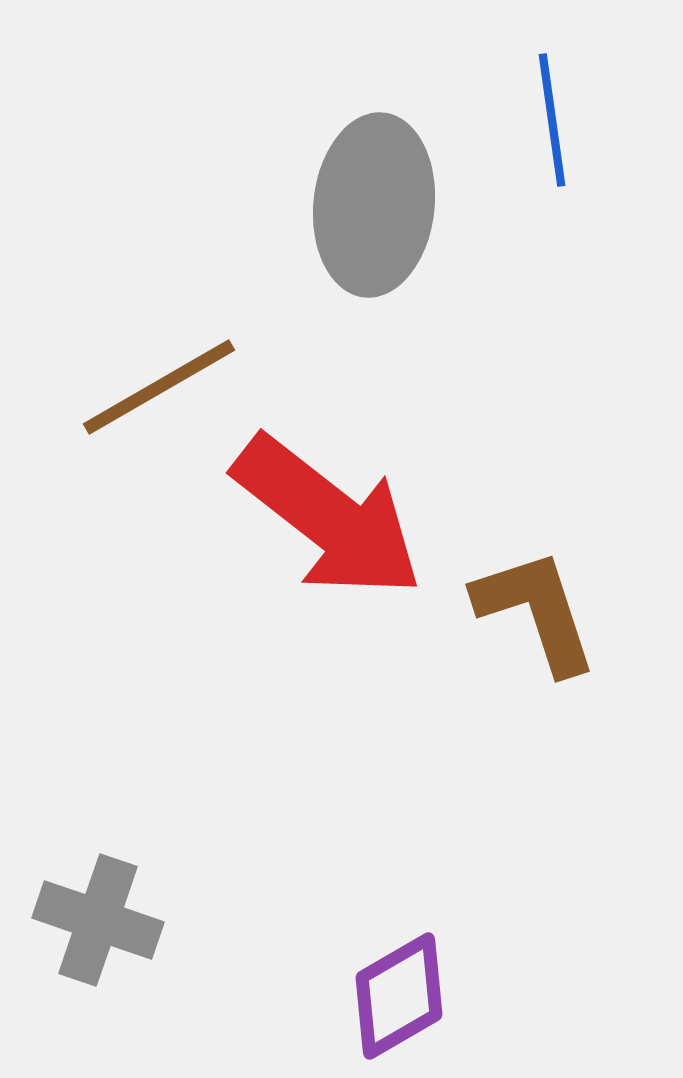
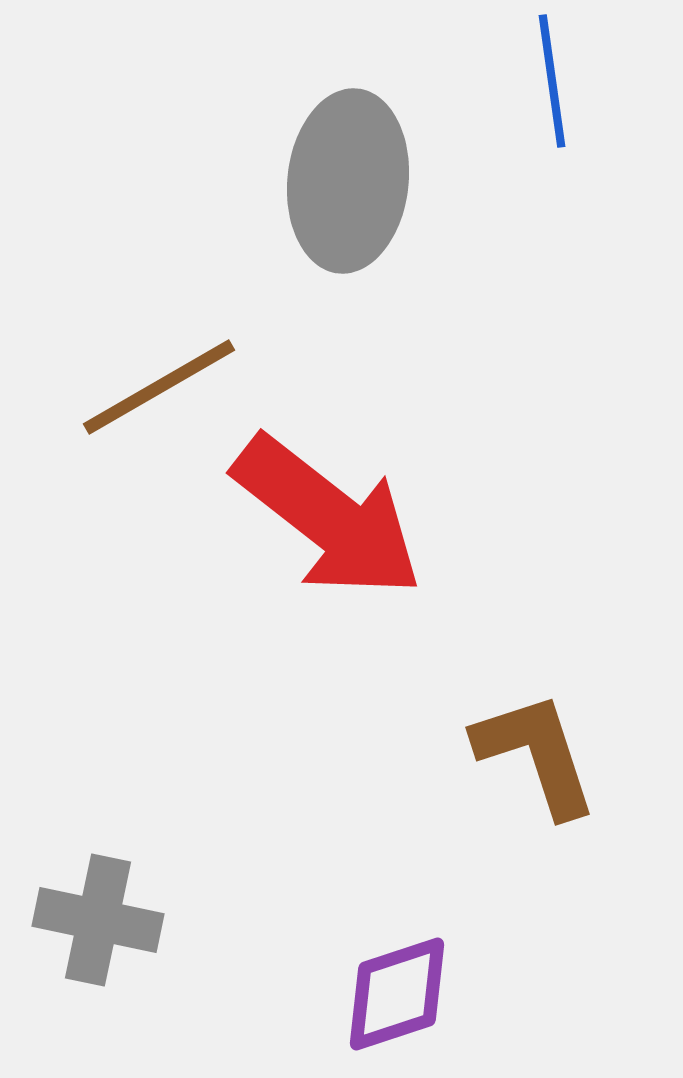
blue line: moved 39 px up
gray ellipse: moved 26 px left, 24 px up
brown L-shape: moved 143 px down
gray cross: rotated 7 degrees counterclockwise
purple diamond: moved 2 px left, 2 px up; rotated 12 degrees clockwise
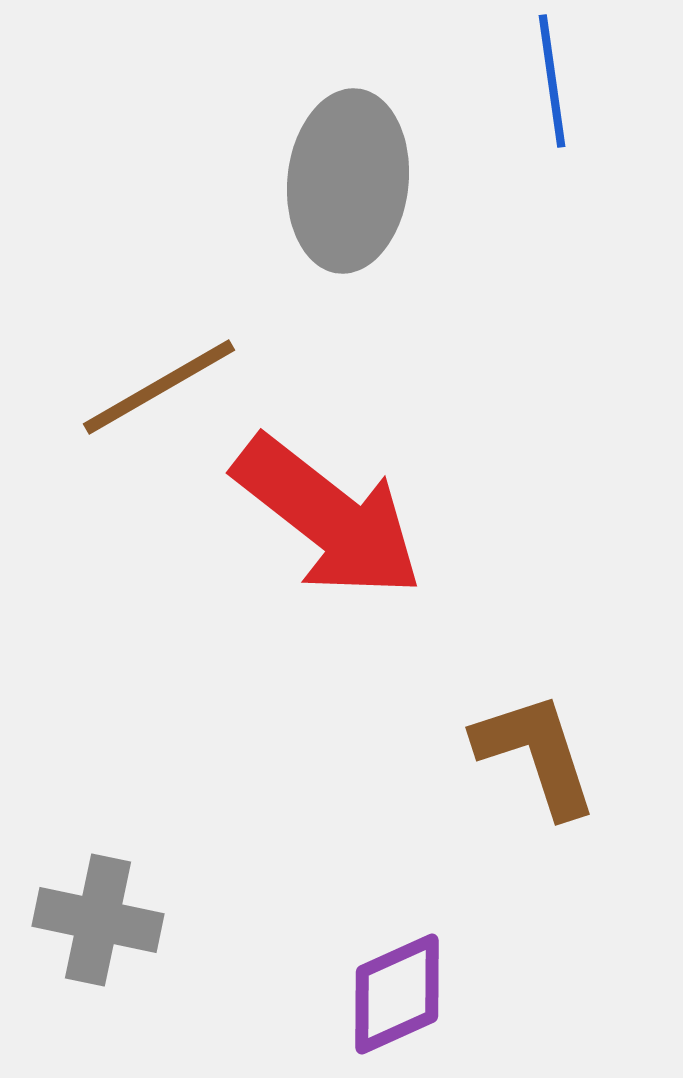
purple diamond: rotated 6 degrees counterclockwise
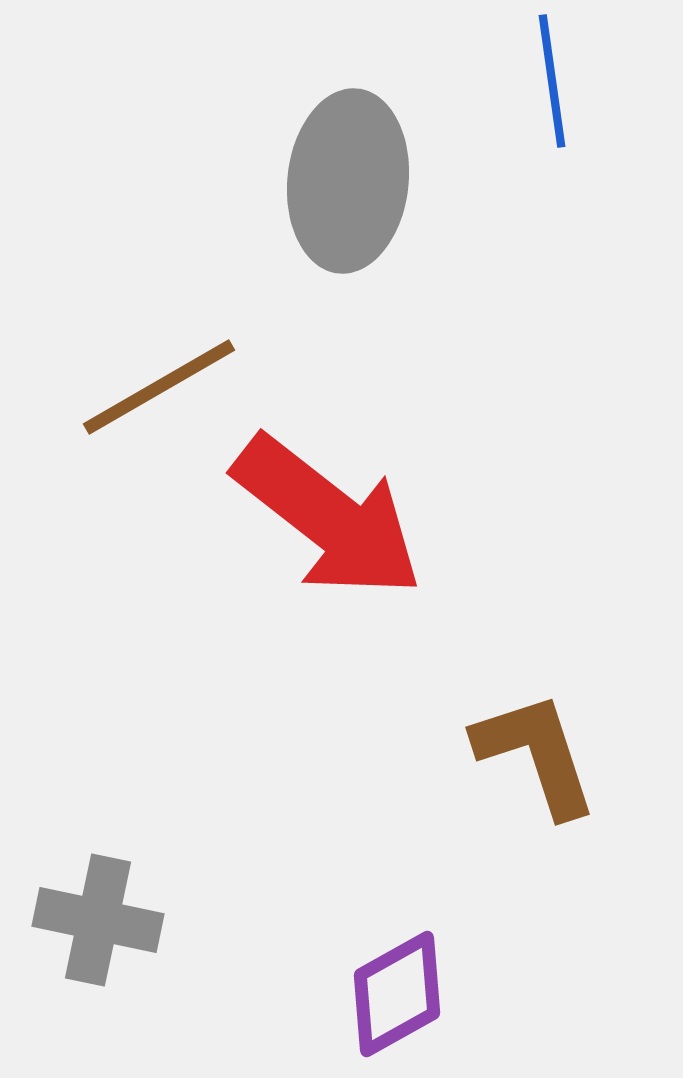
purple diamond: rotated 5 degrees counterclockwise
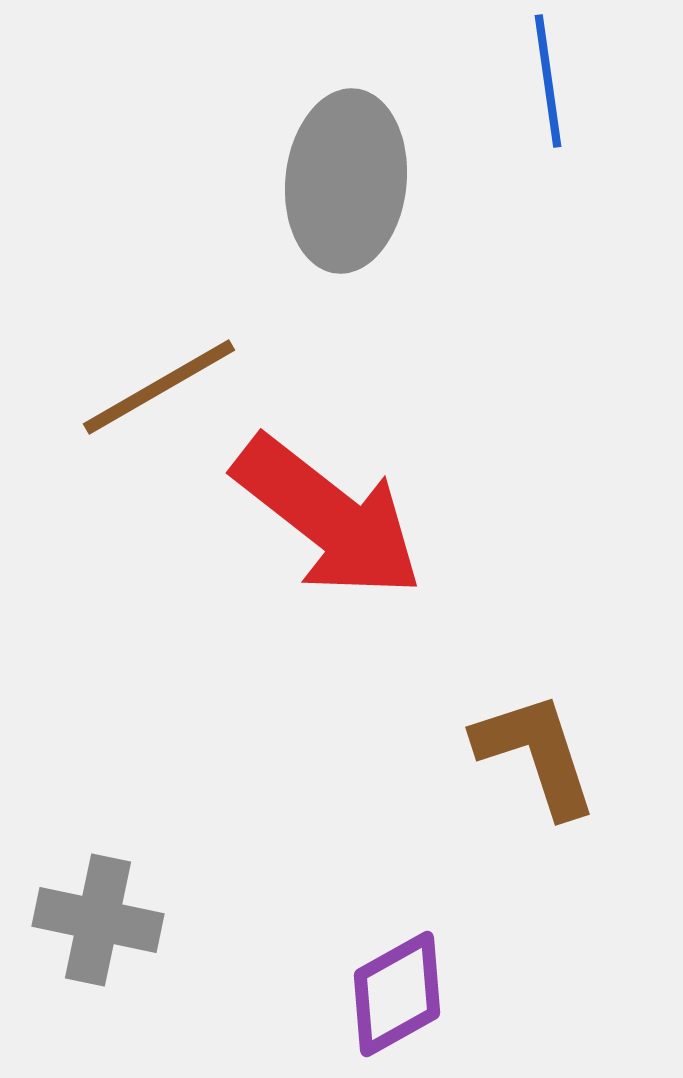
blue line: moved 4 px left
gray ellipse: moved 2 px left
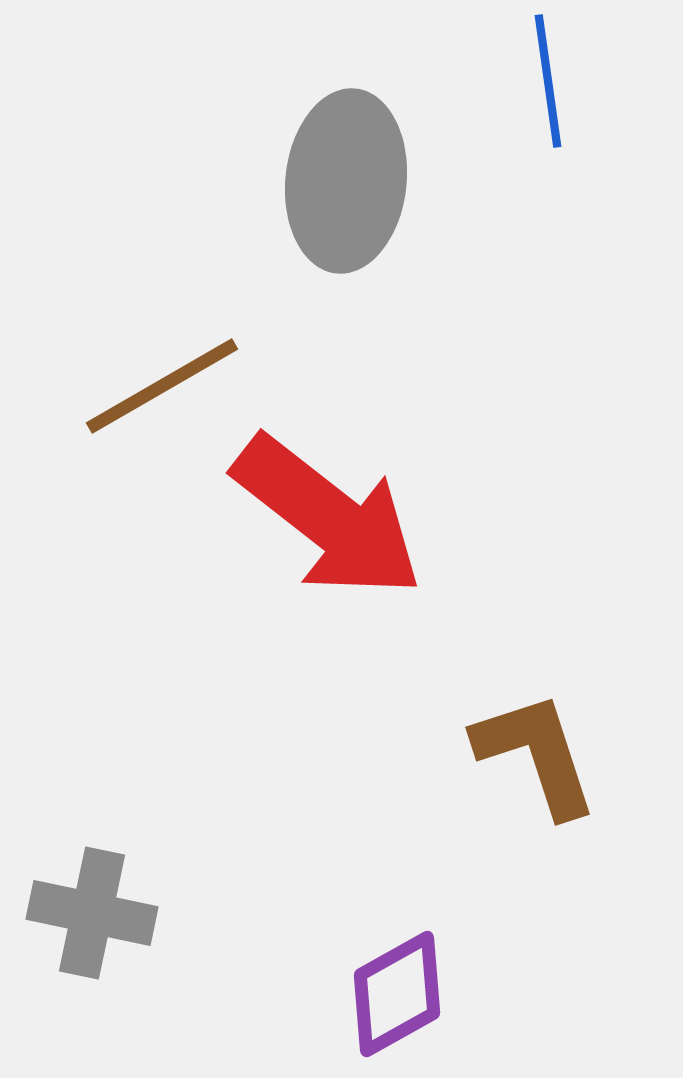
brown line: moved 3 px right, 1 px up
gray cross: moved 6 px left, 7 px up
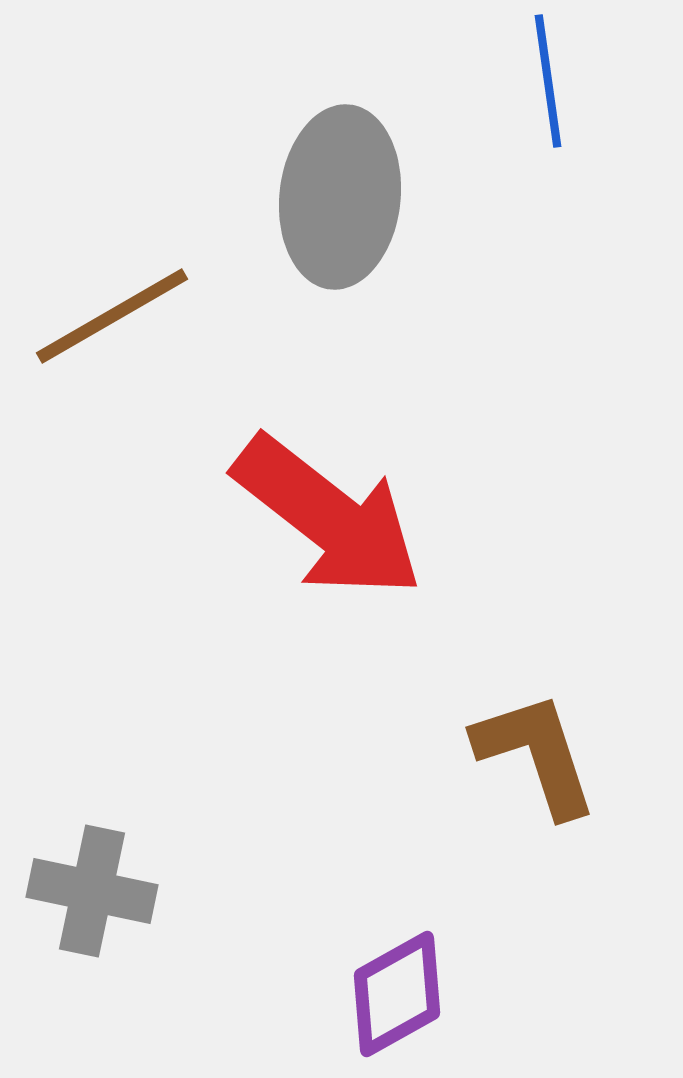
gray ellipse: moved 6 px left, 16 px down
brown line: moved 50 px left, 70 px up
gray cross: moved 22 px up
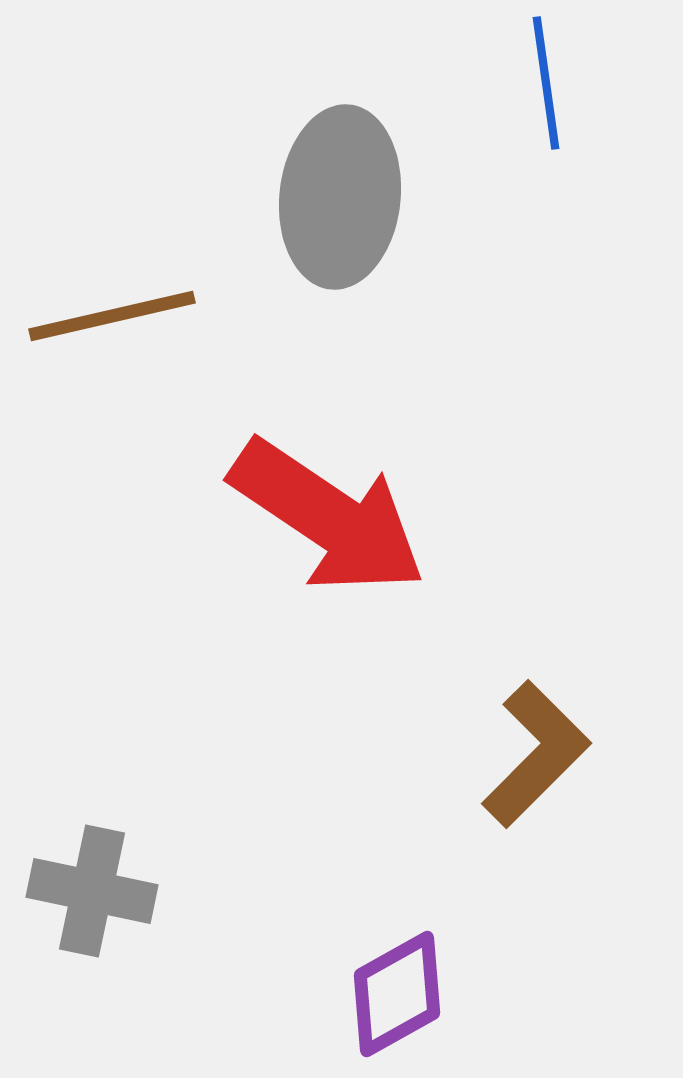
blue line: moved 2 px left, 2 px down
brown line: rotated 17 degrees clockwise
red arrow: rotated 4 degrees counterclockwise
brown L-shape: rotated 63 degrees clockwise
